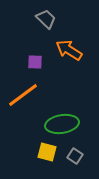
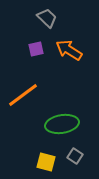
gray trapezoid: moved 1 px right, 1 px up
purple square: moved 1 px right, 13 px up; rotated 14 degrees counterclockwise
yellow square: moved 1 px left, 10 px down
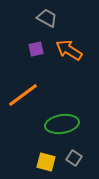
gray trapezoid: rotated 15 degrees counterclockwise
gray square: moved 1 px left, 2 px down
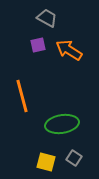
purple square: moved 2 px right, 4 px up
orange line: moved 1 px left, 1 px down; rotated 68 degrees counterclockwise
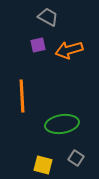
gray trapezoid: moved 1 px right, 1 px up
orange arrow: rotated 48 degrees counterclockwise
orange line: rotated 12 degrees clockwise
gray square: moved 2 px right
yellow square: moved 3 px left, 3 px down
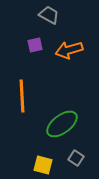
gray trapezoid: moved 1 px right, 2 px up
purple square: moved 3 px left
green ellipse: rotated 28 degrees counterclockwise
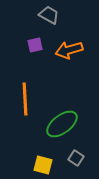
orange line: moved 3 px right, 3 px down
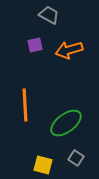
orange line: moved 6 px down
green ellipse: moved 4 px right, 1 px up
